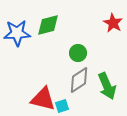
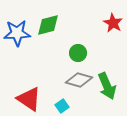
gray diamond: rotated 48 degrees clockwise
red triangle: moved 14 px left; rotated 20 degrees clockwise
cyan square: rotated 16 degrees counterclockwise
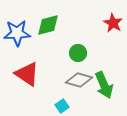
green arrow: moved 3 px left, 1 px up
red triangle: moved 2 px left, 25 px up
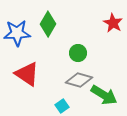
green diamond: moved 1 px up; rotated 45 degrees counterclockwise
green arrow: moved 10 px down; rotated 36 degrees counterclockwise
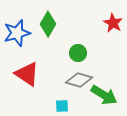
blue star: rotated 12 degrees counterclockwise
cyan square: rotated 32 degrees clockwise
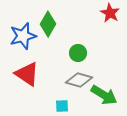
red star: moved 3 px left, 10 px up
blue star: moved 6 px right, 3 px down
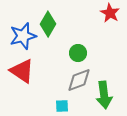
red triangle: moved 5 px left, 3 px up
gray diamond: rotated 36 degrees counterclockwise
green arrow: rotated 52 degrees clockwise
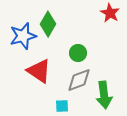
red triangle: moved 17 px right
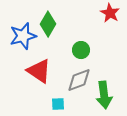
green circle: moved 3 px right, 3 px up
cyan square: moved 4 px left, 2 px up
